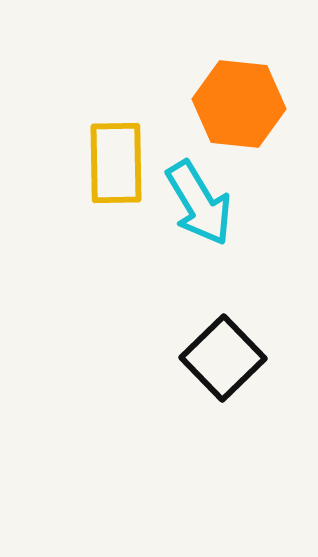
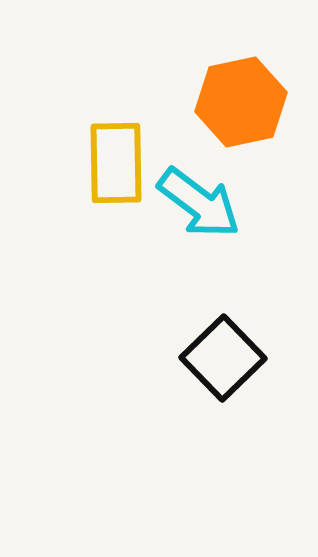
orange hexagon: moved 2 px right, 2 px up; rotated 18 degrees counterclockwise
cyan arrow: rotated 22 degrees counterclockwise
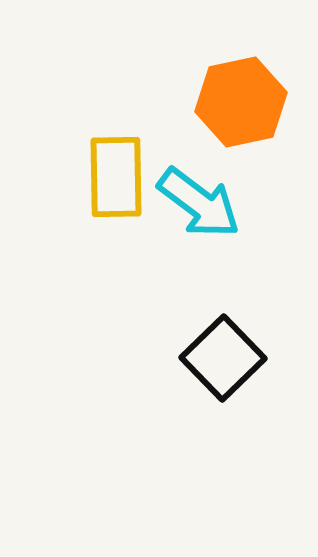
yellow rectangle: moved 14 px down
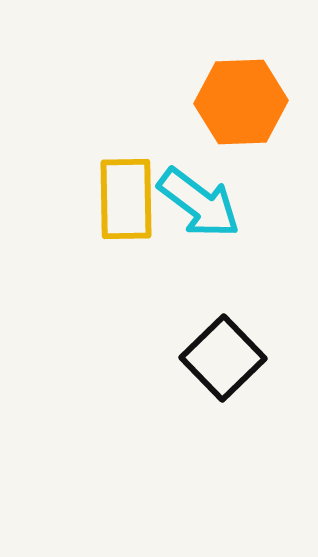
orange hexagon: rotated 10 degrees clockwise
yellow rectangle: moved 10 px right, 22 px down
